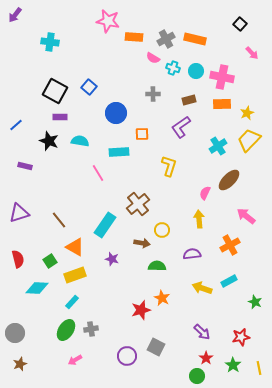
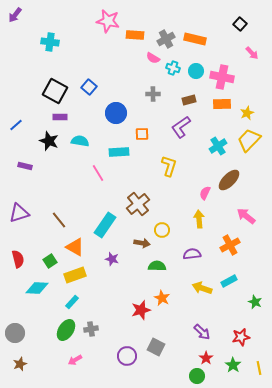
orange rectangle at (134, 37): moved 1 px right, 2 px up
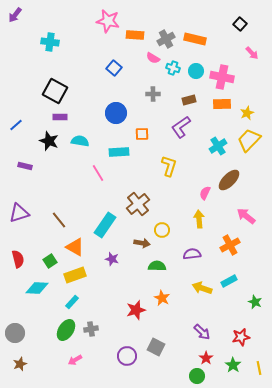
blue square at (89, 87): moved 25 px right, 19 px up
red star at (141, 310): moved 5 px left
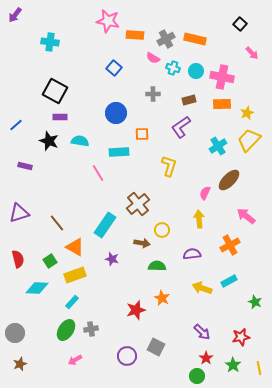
brown line at (59, 220): moved 2 px left, 3 px down
